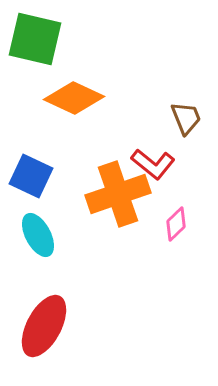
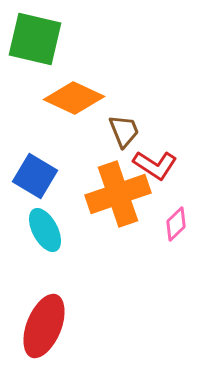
brown trapezoid: moved 62 px left, 13 px down
red L-shape: moved 2 px right, 1 px down; rotated 6 degrees counterclockwise
blue square: moved 4 px right; rotated 6 degrees clockwise
cyan ellipse: moved 7 px right, 5 px up
red ellipse: rotated 6 degrees counterclockwise
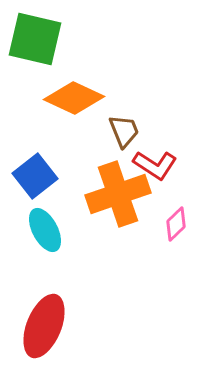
blue square: rotated 21 degrees clockwise
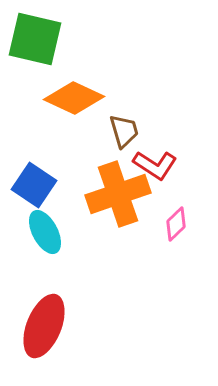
brown trapezoid: rotated 6 degrees clockwise
blue square: moved 1 px left, 9 px down; rotated 18 degrees counterclockwise
cyan ellipse: moved 2 px down
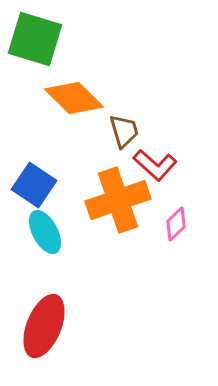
green square: rotated 4 degrees clockwise
orange diamond: rotated 20 degrees clockwise
red L-shape: rotated 9 degrees clockwise
orange cross: moved 6 px down
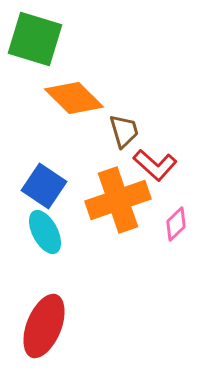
blue square: moved 10 px right, 1 px down
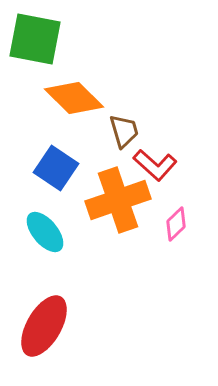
green square: rotated 6 degrees counterclockwise
blue square: moved 12 px right, 18 px up
cyan ellipse: rotated 12 degrees counterclockwise
red ellipse: rotated 8 degrees clockwise
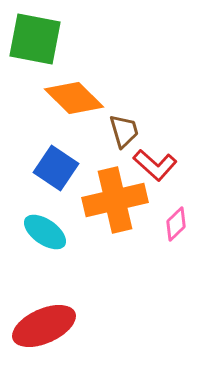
orange cross: moved 3 px left; rotated 6 degrees clockwise
cyan ellipse: rotated 15 degrees counterclockwise
red ellipse: rotated 36 degrees clockwise
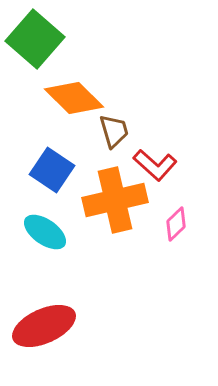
green square: rotated 30 degrees clockwise
brown trapezoid: moved 10 px left
blue square: moved 4 px left, 2 px down
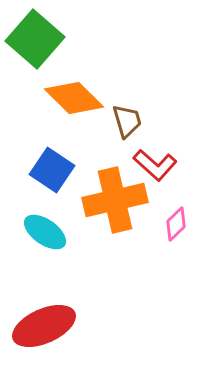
brown trapezoid: moved 13 px right, 10 px up
